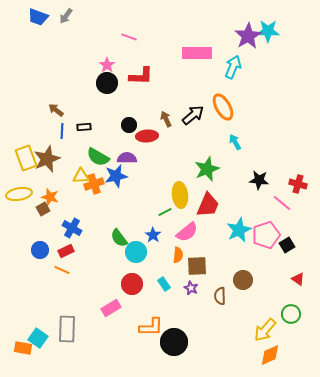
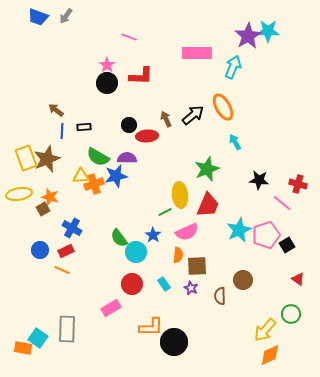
pink semicircle at (187, 232): rotated 15 degrees clockwise
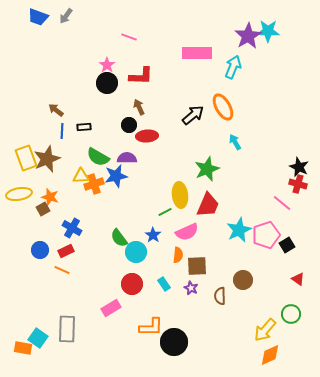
brown arrow at (166, 119): moved 27 px left, 12 px up
black star at (259, 180): moved 40 px right, 13 px up; rotated 18 degrees clockwise
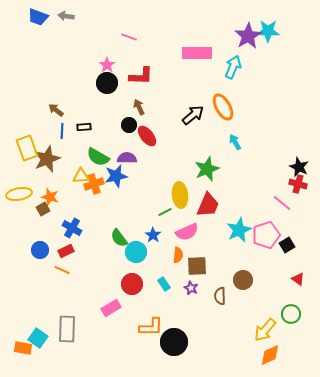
gray arrow at (66, 16): rotated 63 degrees clockwise
red ellipse at (147, 136): rotated 55 degrees clockwise
yellow rectangle at (26, 158): moved 1 px right, 10 px up
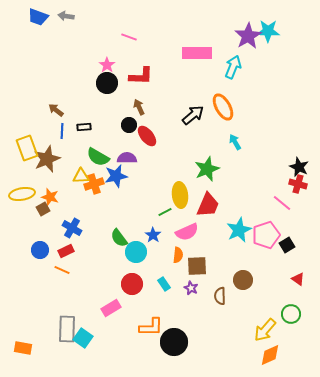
yellow ellipse at (19, 194): moved 3 px right
cyan square at (38, 338): moved 45 px right
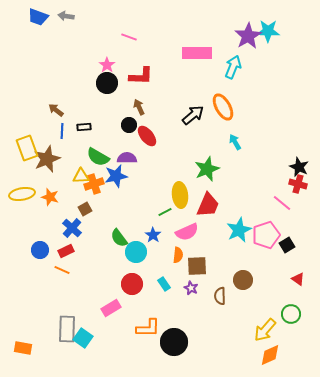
brown square at (43, 209): moved 42 px right
blue cross at (72, 228): rotated 12 degrees clockwise
orange L-shape at (151, 327): moved 3 px left, 1 px down
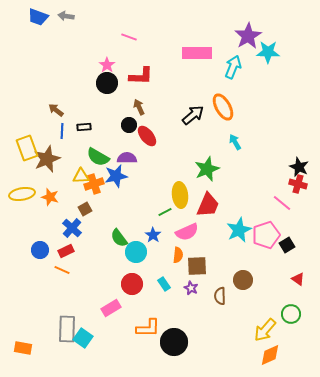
cyan star at (268, 31): moved 21 px down
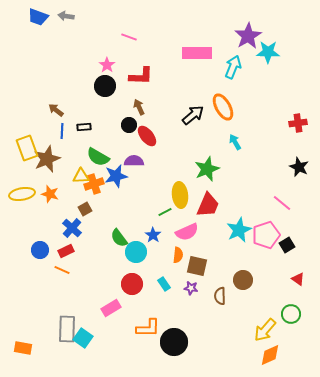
black circle at (107, 83): moved 2 px left, 3 px down
purple semicircle at (127, 158): moved 7 px right, 3 px down
red cross at (298, 184): moved 61 px up; rotated 24 degrees counterclockwise
orange star at (50, 197): moved 3 px up
brown square at (197, 266): rotated 15 degrees clockwise
purple star at (191, 288): rotated 16 degrees counterclockwise
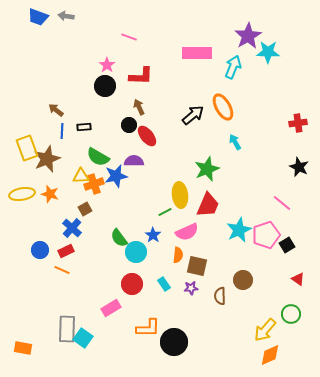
purple star at (191, 288): rotated 16 degrees counterclockwise
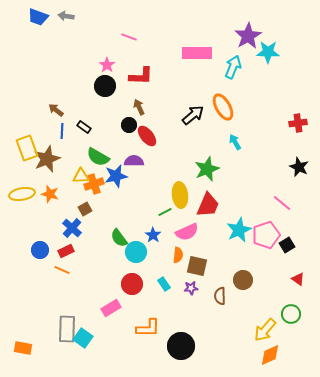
black rectangle at (84, 127): rotated 40 degrees clockwise
black circle at (174, 342): moved 7 px right, 4 px down
